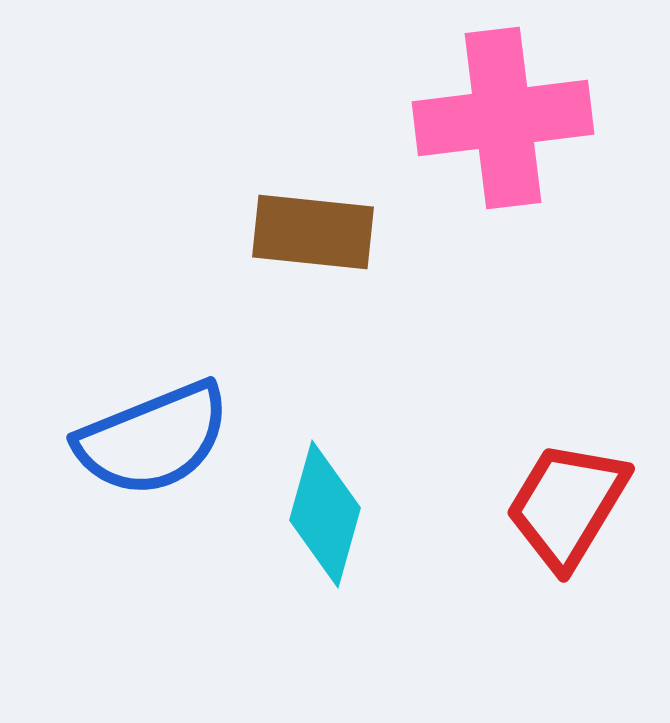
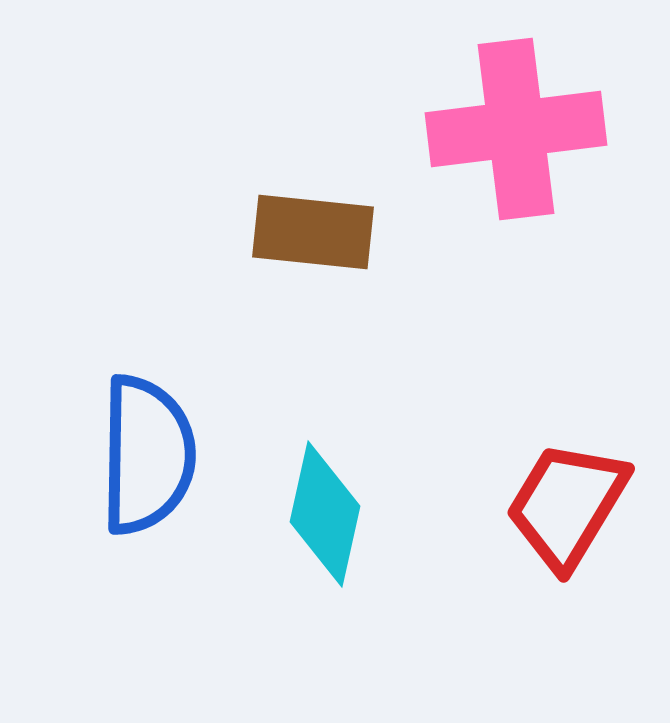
pink cross: moved 13 px right, 11 px down
blue semicircle: moved 6 px left, 16 px down; rotated 67 degrees counterclockwise
cyan diamond: rotated 3 degrees counterclockwise
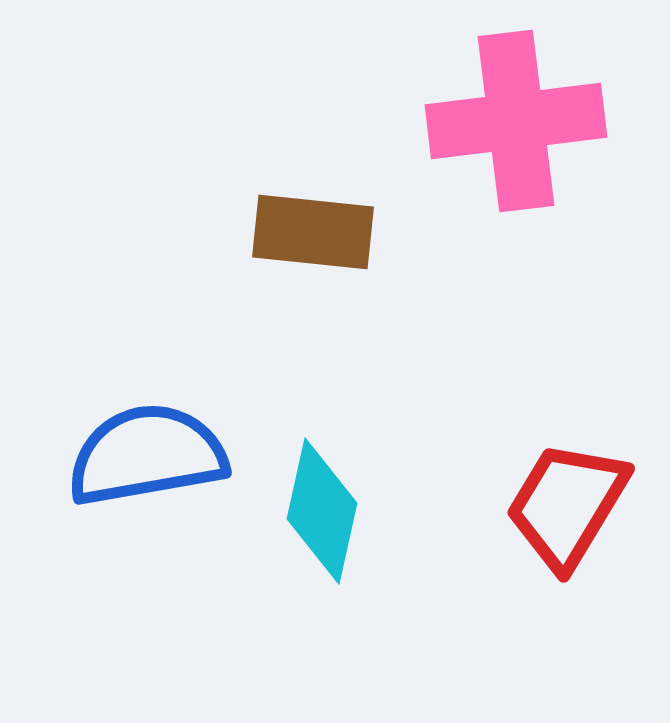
pink cross: moved 8 px up
blue semicircle: rotated 101 degrees counterclockwise
cyan diamond: moved 3 px left, 3 px up
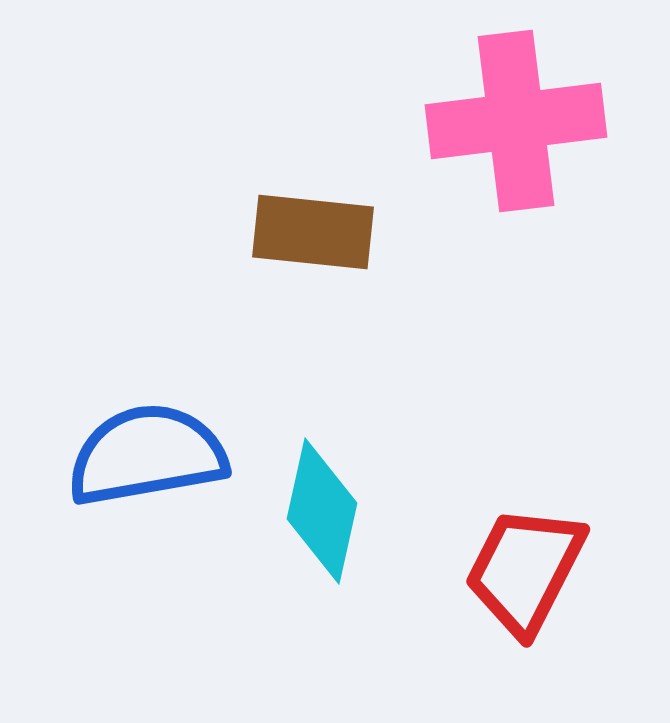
red trapezoid: moved 42 px left, 65 px down; rotated 4 degrees counterclockwise
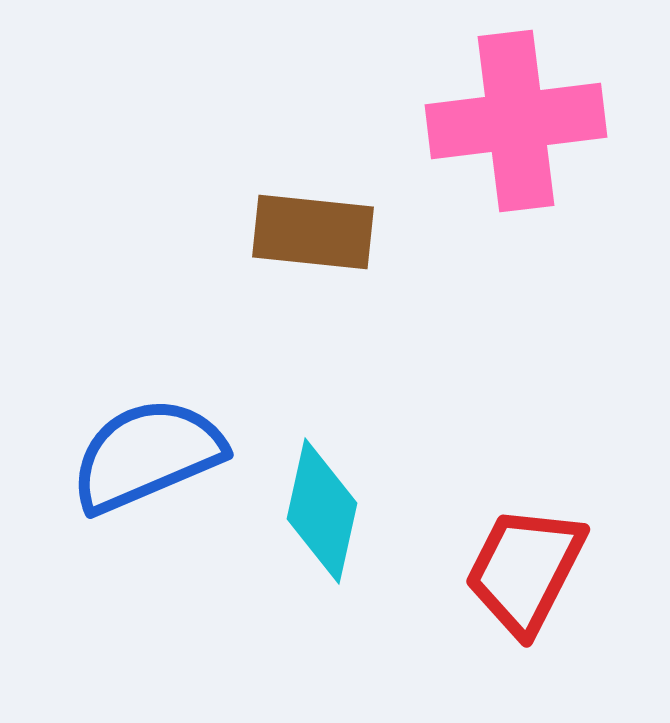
blue semicircle: rotated 13 degrees counterclockwise
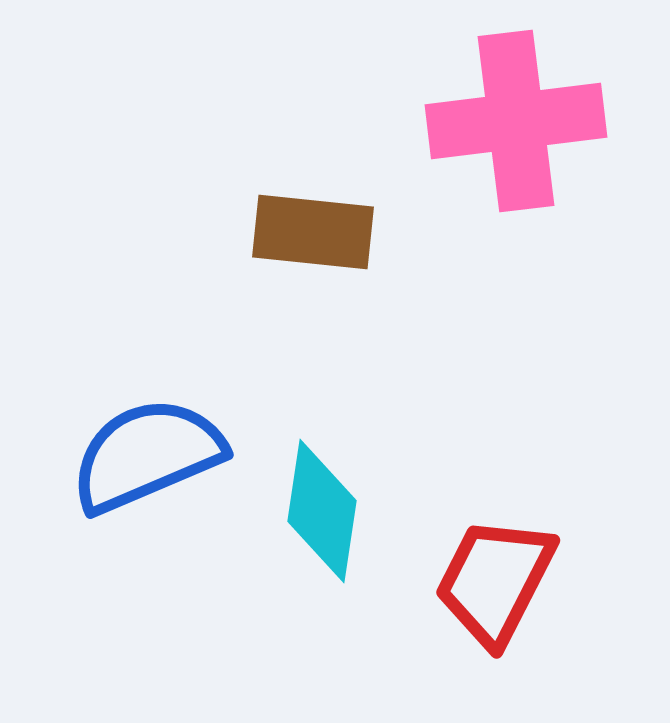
cyan diamond: rotated 4 degrees counterclockwise
red trapezoid: moved 30 px left, 11 px down
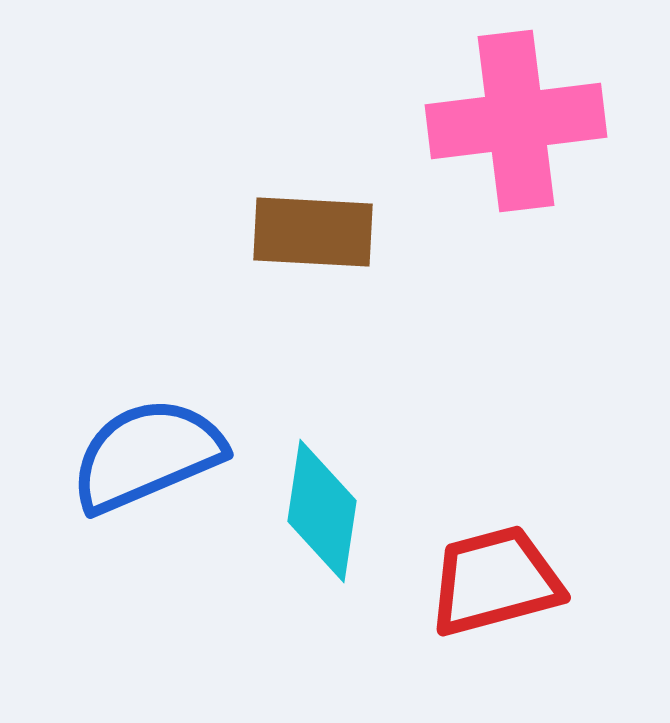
brown rectangle: rotated 3 degrees counterclockwise
red trapezoid: rotated 48 degrees clockwise
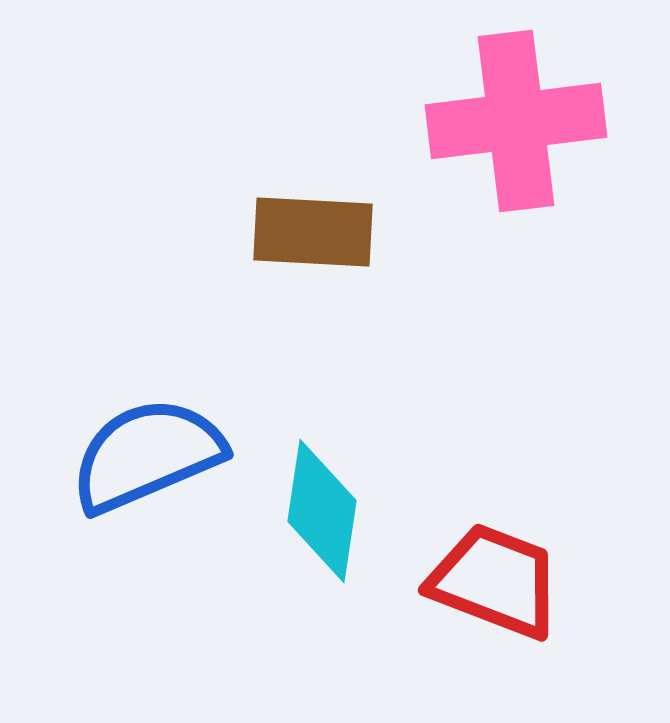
red trapezoid: rotated 36 degrees clockwise
